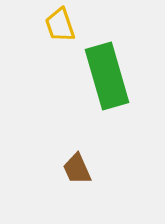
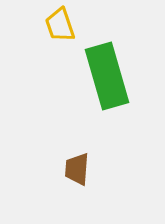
brown trapezoid: rotated 28 degrees clockwise
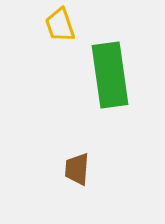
green rectangle: moved 3 px right, 1 px up; rotated 8 degrees clockwise
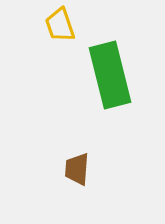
green rectangle: rotated 6 degrees counterclockwise
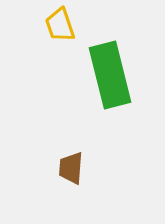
brown trapezoid: moved 6 px left, 1 px up
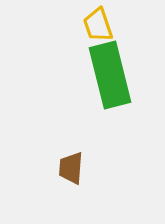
yellow trapezoid: moved 38 px right
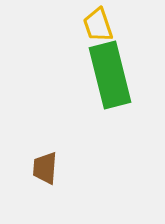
brown trapezoid: moved 26 px left
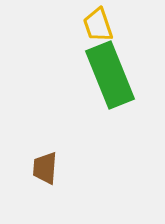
green rectangle: rotated 8 degrees counterclockwise
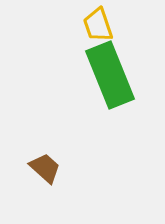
brown trapezoid: rotated 128 degrees clockwise
